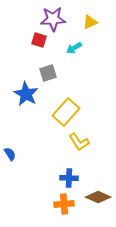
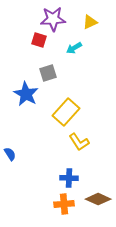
brown diamond: moved 2 px down
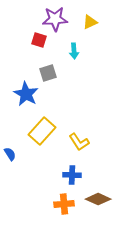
purple star: moved 2 px right
cyan arrow: moved 3 px down; rotated 63 degrees counterclockwise
yellow rectangle: moved 24 px left, 19 px down
blue cross: moved 3 px right, 3 px up
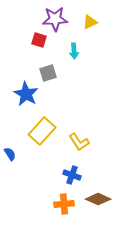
blue cross: rotated 18 degrees clockwise
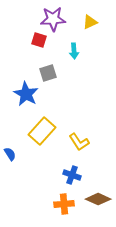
purple star: moved 2 px left
